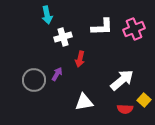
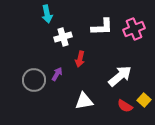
cyan arrow: moved 1 px up
white arrow: moved 2 px left, 4 px up
white triangle: moved 1 px up
red semicircle: moved 3 px up; rotated 28 degrees clockwise
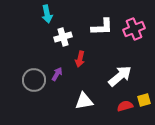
yellow square: rotated 32 degrees clockwise
red semicircle: rotated 133 degrees clockwise
